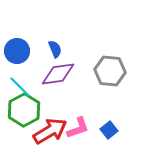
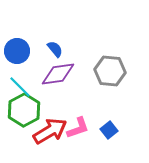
blue semicircle: rotated 18 degrees counterclockwise
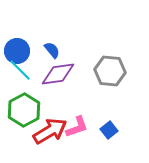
blue semicircle: moved 3 px left, 1 px down
cyan line: moved 17 px up
pink L-shape: moved 1 px left, 1 px up
